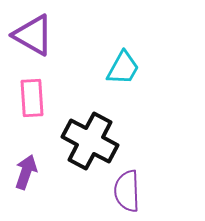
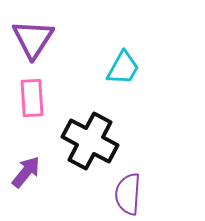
purple triangle: moved 4 px down; rotated 33 degrees clockwise
purple arrow: rotated 20 degrees clockwise
purple semicircle: moved 1 px right, 3 px down; rotated 6 degrees clockwise
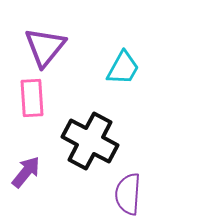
purple triangle: moved 12 px right, 8 px down; rotated 6 degrees clockwise
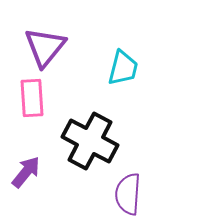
cyan trapezoid: rotated 15 degrees counterclockwise
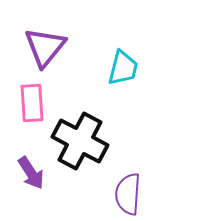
pink rectangle: moved 5 px down
black cross: moved 10 px left
purple arrow: moved 5 px right, 1 px down; rotated 108 degrees clockwise
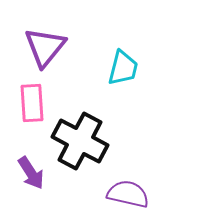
purple semicircle: rotated 99 degrees clockwise
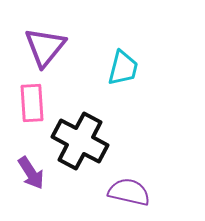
purple semicircle: moved 1 px right, 2 px up
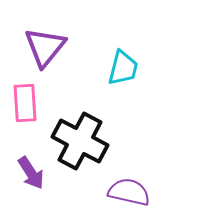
pink rectangle: moved 7 px left
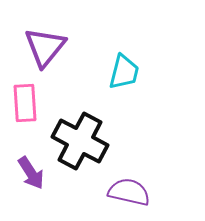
cyan trapezoid: moved 1 px right, 4 px down
